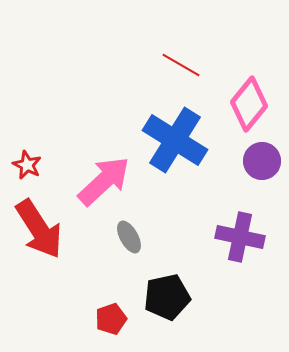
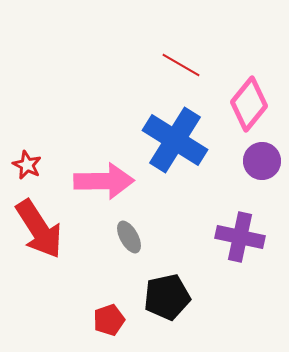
pink arrow: rotated 42 degrees clockwise
red pentagon: moved 2 px left, 1 px down
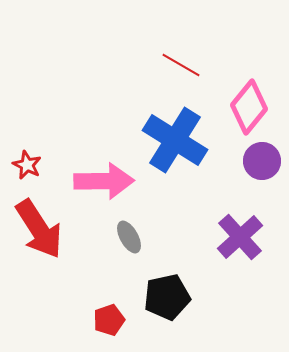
pink diamond: moved 3 px down
purple cross: rotated 36 degrees clockwise
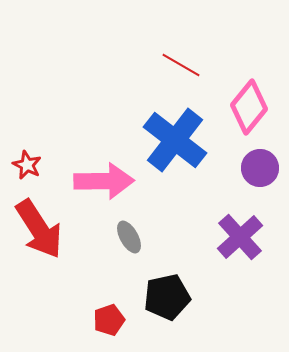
blue cross: rotated 6 degrees clockwise
purple circle: moved 2 px left, 7 px down
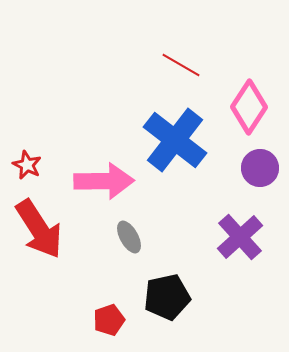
pink diamond: rotated 6 degrees counterclockwise
